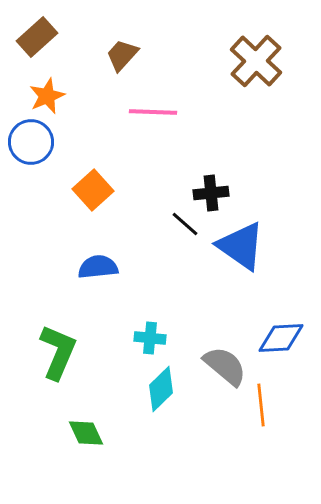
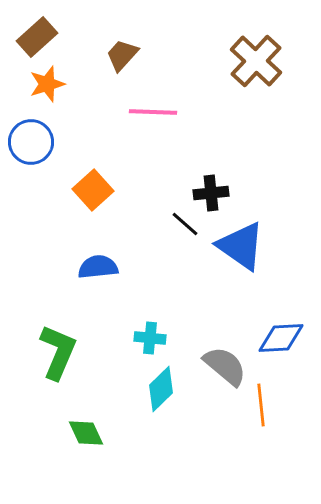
orange star: moved 12 px up; rotated 6 degrees clockwise
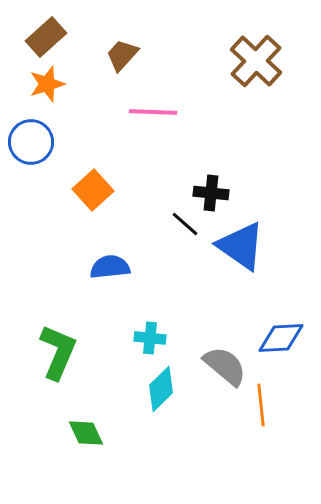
brown rectangle: moved 9 px right
black cross: rotated 12 degrees clockwise
blue semicircle: moved 12 px right
